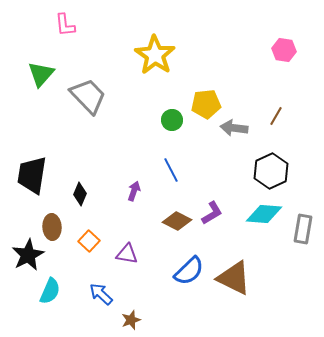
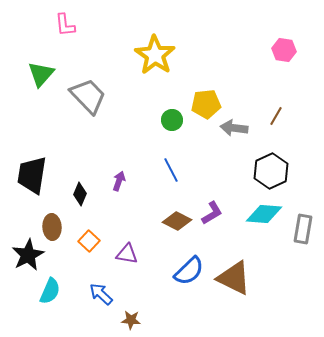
purple arrow: moved 15 px left, 10 px up
brown star: rotated 24 degrees clockwise
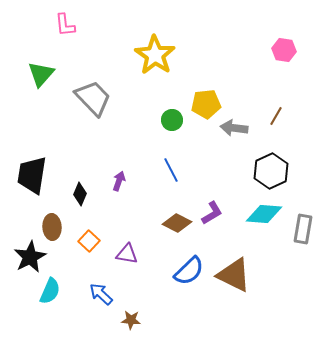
gray trapezoid: moved 5 px right, 2 px down
brown diamond: moved 2 px down
black star: moved 2 px right, 2 px down
brown triangle: moved 3 px up
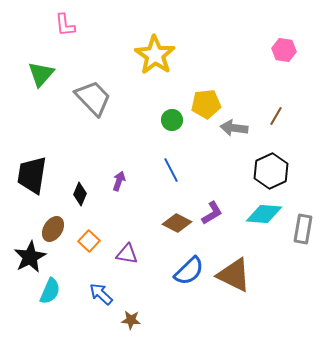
brown ellipse: moved 1 px right, 2 px down; rotated 35 degrees clockwise
